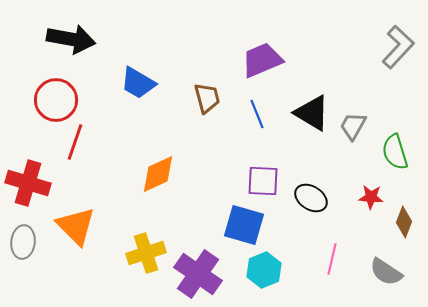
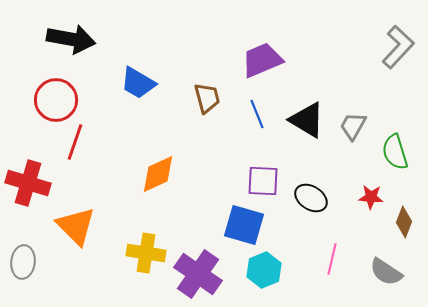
black triangle: moved 5 px left, 7 px down
gray ellipse: moved 20 px down
yellow cross: rotated 27 degrees clockwise
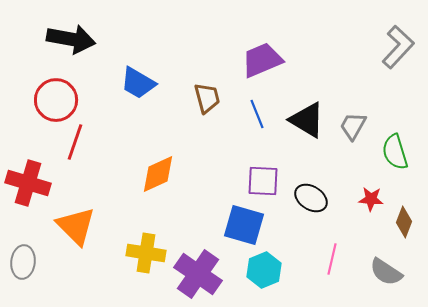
red star: moved 2 px down
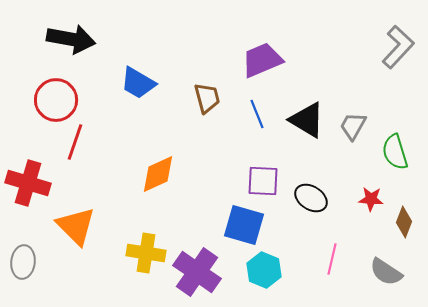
cyan hexagon: rotated 16 degrees counterclockwise
purple cross: moved 1 px left, 2 px up
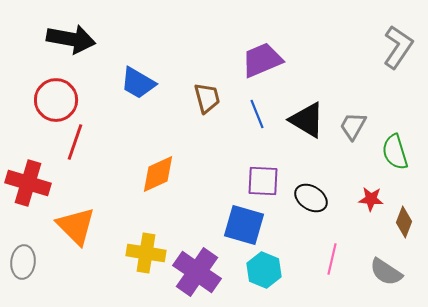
gray L-shape: rotated 9 degrees counterclockwise
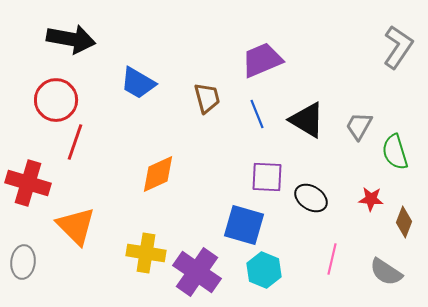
gray trapezoid: moved 6 px right
purple square: moved 4 px right, 4 px up
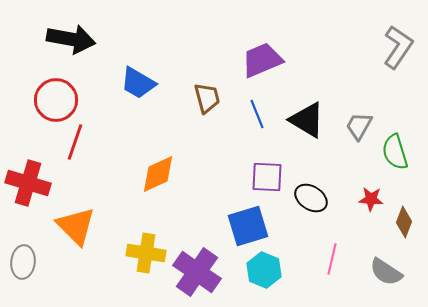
blue square: moved 4 px right, 1 px down; rotated 33 degrees counterclockwise
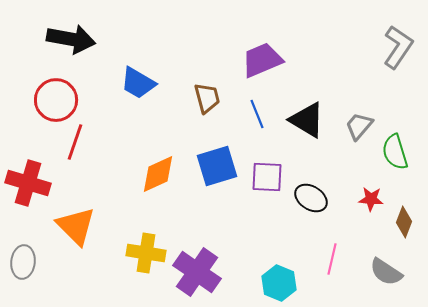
gray trapezoid: rotated 12 degrees clockwise
blue square: moved 31 px left, 60 px up
cyan hexagon: moved 15 px right, 13 px down
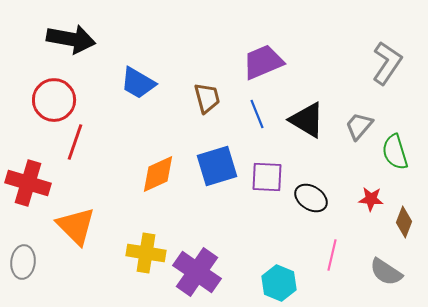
gray L-shape: moved 11 px left, 16 px down
purple trapezoid: moved 1 px right, 2 px down
red circle: moved 2 px left
pink line: moved 4 px up
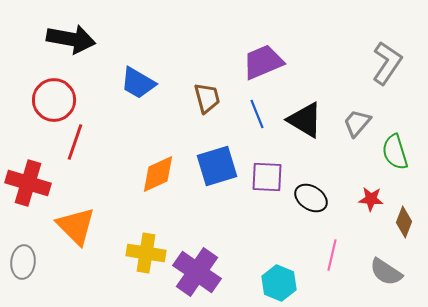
black triangle: moved 2 px left
gray trapezoid: moved 2 px left, 3 px up
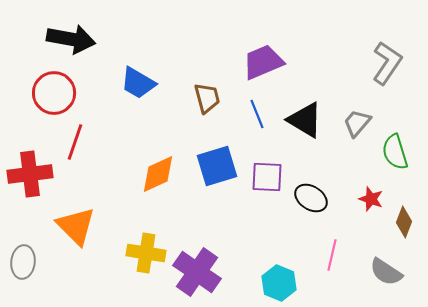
red circle: moved 7 px up
red cross: moved 2 px right, 9 px up; rotated 24 degrees counterclockwise
red star: rotated 15 degrees clockwise
